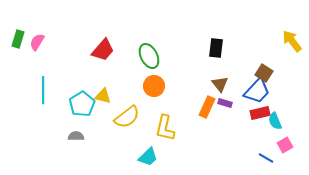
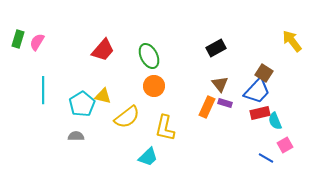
black rectangle: rotated 54 degrees clockwise
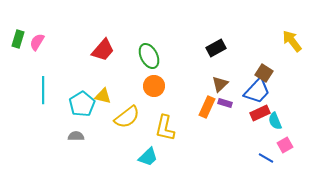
brown triangle: rotated 24 degrees clockwise
red rectangle: rotated 12 degrees counterclockwise
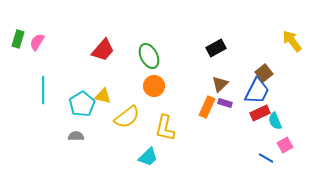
brown square: rotated 18 degrees clockwise
blue trapezoid: rotated 16 degrees counterclockwise
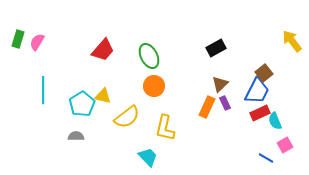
purple rectangle: rotated 48 degrees clockwise
cyan trapezoid: rotated 90 degrees counterclockwise
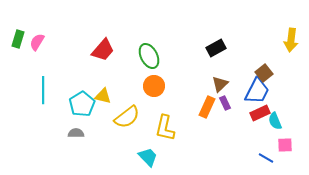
yellow arrow: moved 1 px left, 1 px up; rotated 135 degrees counterclockwise
gray semicircle: moved 3 px up
pink square: rotated 28 degrees clockwise
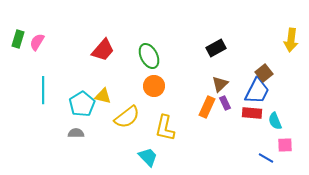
red rectangle: moved 8 px left; rotated 30 degrees clockwise
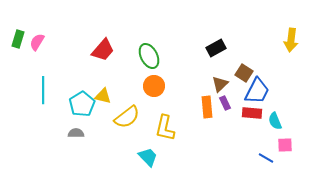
brown square: moved 20 px left; rotated 18 degrees counterclockwise
orange rectangle: rotated 30 degrees counterclockwise
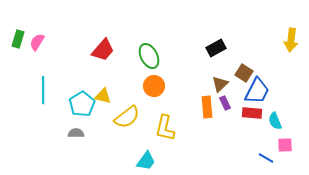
cyan trapezoid: moved 2 px left, 4 px down; rotated 80 degrees clockwise
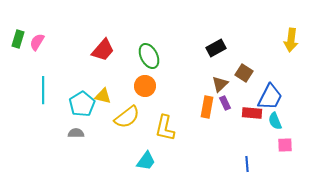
orange circle: moved 9 px left
blue trapezoid: moved 13 px right, 6 px down
orange rectangle: rotated 15 degrees clockwise
blue line: moved 19 px left, 6 px down; rotated 56 degrees clockwise
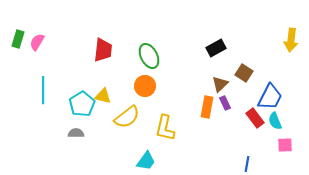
red trapezoid: rotated 35 degrees counterclockwise
red rectangle: moved 3 px right, 5 px down; rotated 48 degrees clockwise
blue line: rotated 14 degrees clockwise
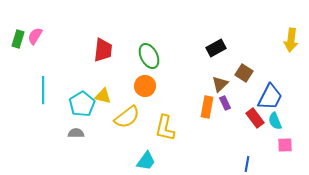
pink semicircle: moved 2 px left, 6 px up
